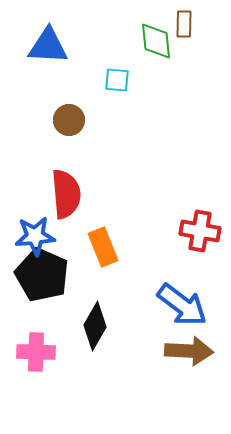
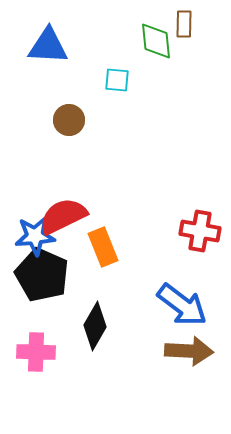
red semicircle: moved 3 px left, 22 px down; rotated 111 degrees counterclockwise
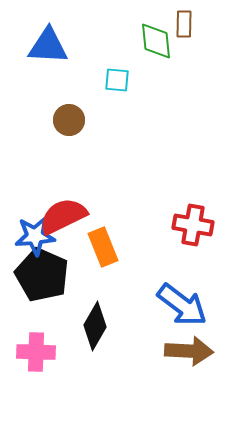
red cross: moved 7 px left, 6 px up
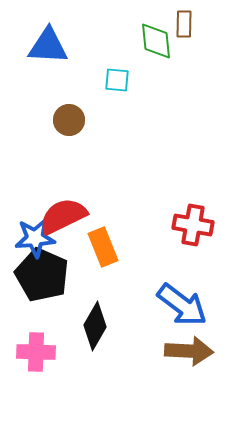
blue star: moved 2 px down
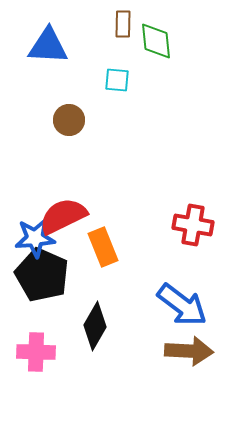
brown rectangle: moved 61 px left
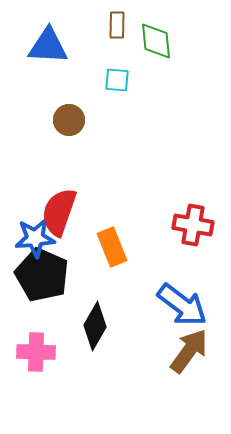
brown rectangle: moved 6 px left, 1 px down
red semicircle: moved 4 px left, 4 px up; rotated 45 degrees counterclockwise
orange rectangle: moved 9 px right
brown arrow: rotated 57 degrees counterclockwise
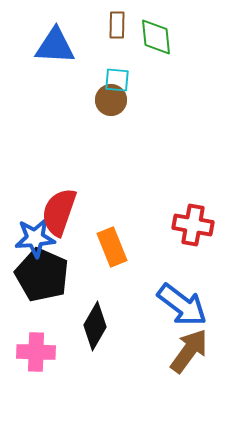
green diamond: moved 4 px up
blue triangle: moved 7 px right
brown circle: moved 42 px right, 20 px up
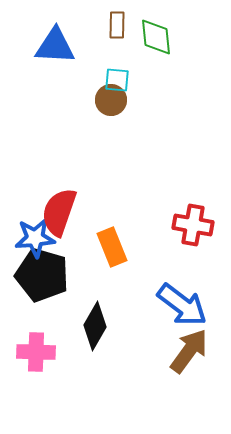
black pentagon: rotated 8 degrees counterclockwise
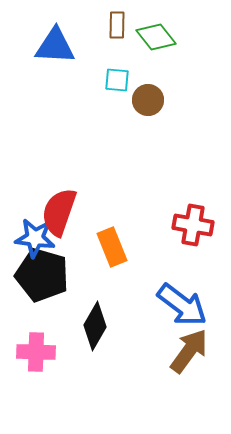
green diamond: rotated 33 degrees counterclockwise
brown circle: moved 37 px right
blue star: rotated 12 degrees clockwise
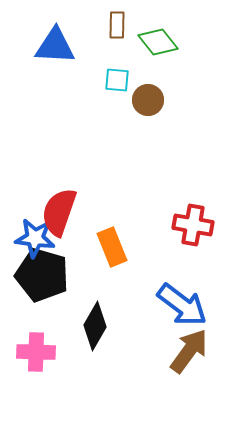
green diamond: moved 2 px right, 5 px down
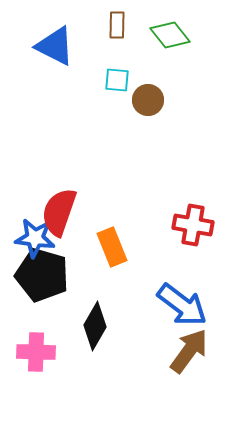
green diamond: moved 12 px right, 7 px up
blue triangle: rotated 24 degrees clockwise
